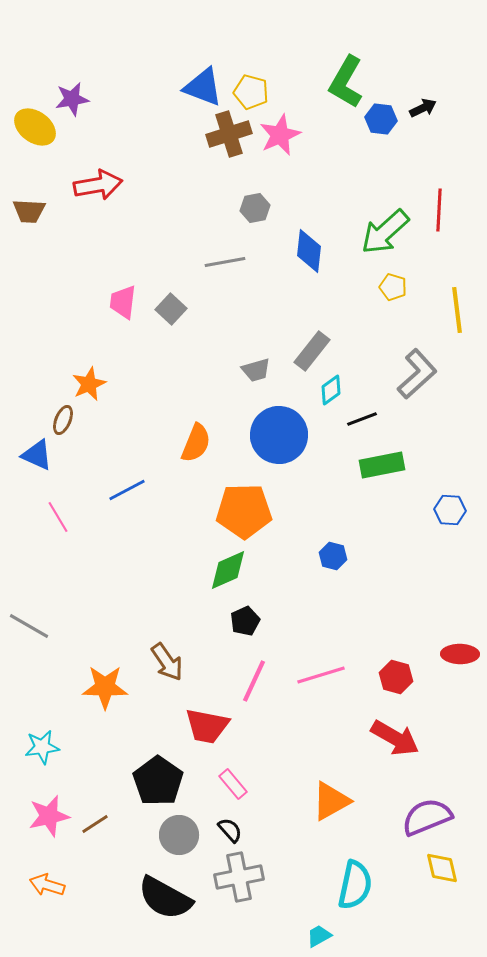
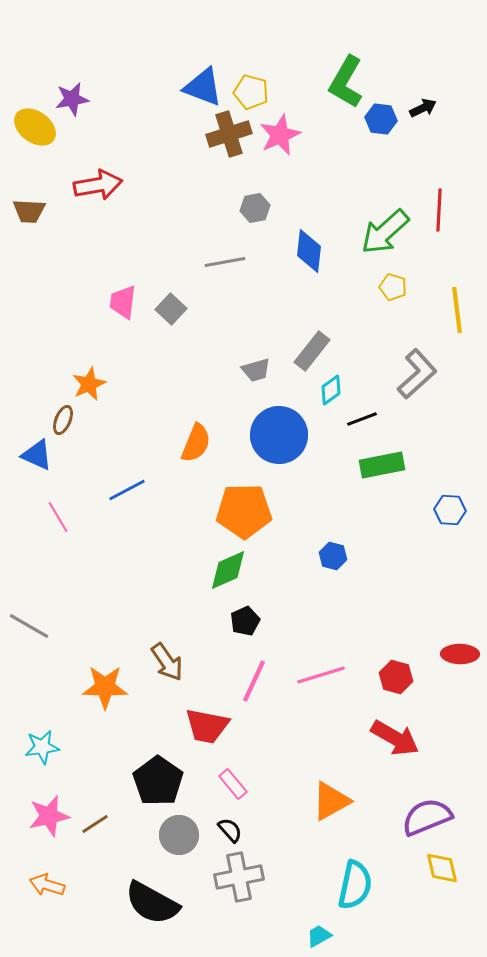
black semicircle at (165, 898): moved 13 px left, 5 px down
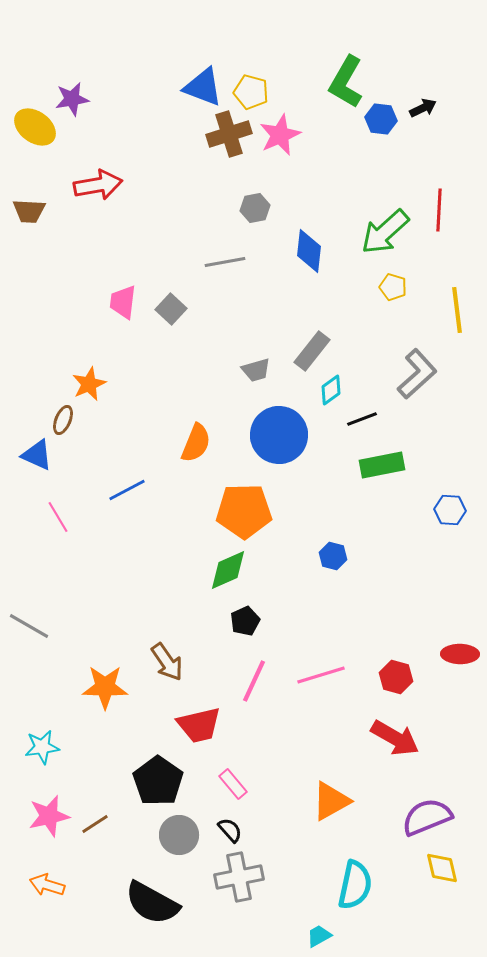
red trapezoid at (207, 726): moved 8 px left, 1 px up; rotated 24 degrees counterclockwise
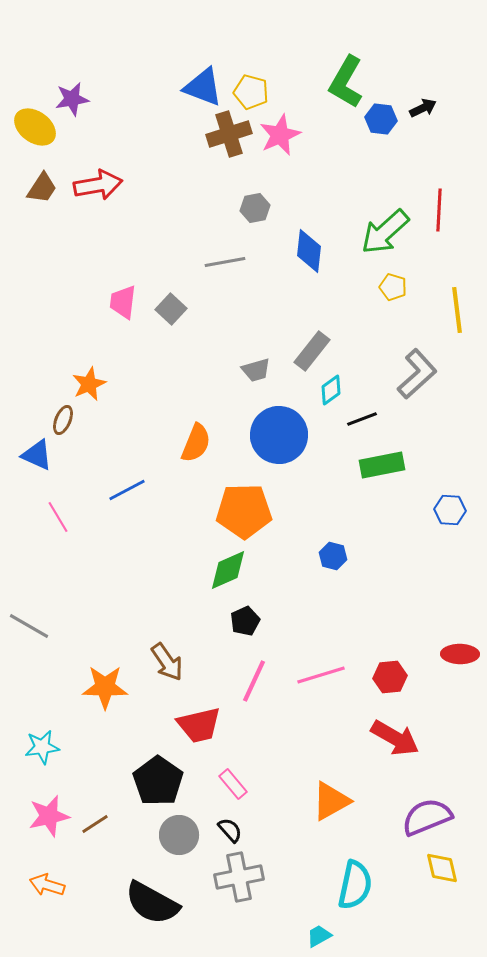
brown trapezoid at (29, 211): moved 13 px right, 23 px up; rotated 60 degrees counterclockwise
red hexagon at (396, 677): moved 6 px left; rotated 20 degrees counterclockwise
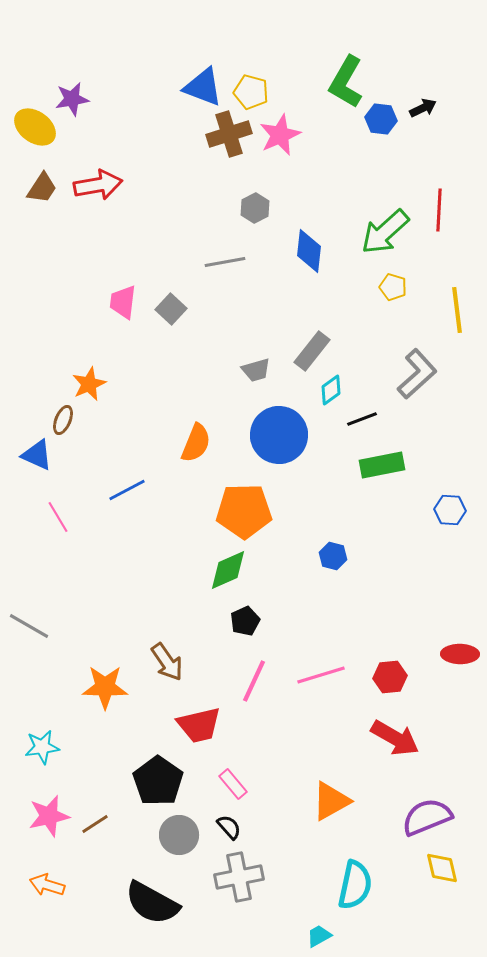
gray hexagon at (255, 208): rotated 16 degrees counterclockwise
black semicircle at (230, 830): moved 1 px left, 3 px up
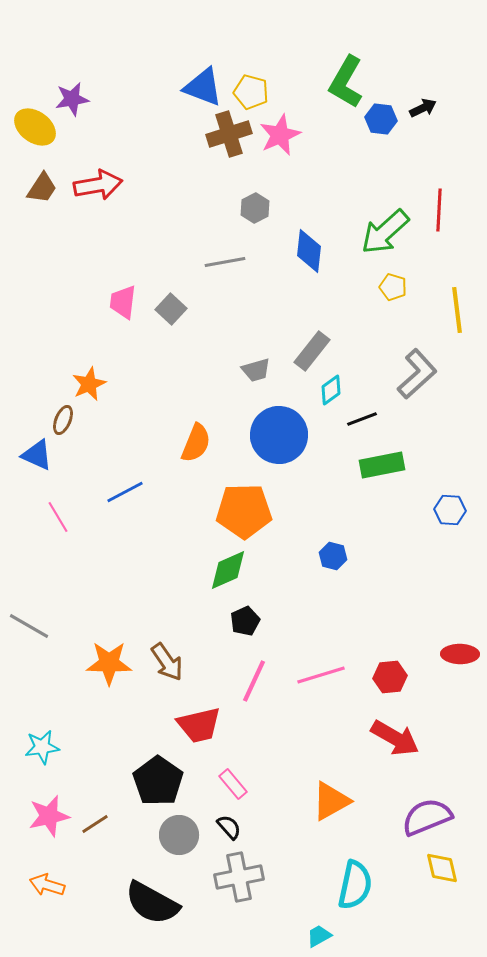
blue line at (127, 490): moved 2 px left, 2 px down
orange star at (105, 687): moved 4 px right, 24 px up
